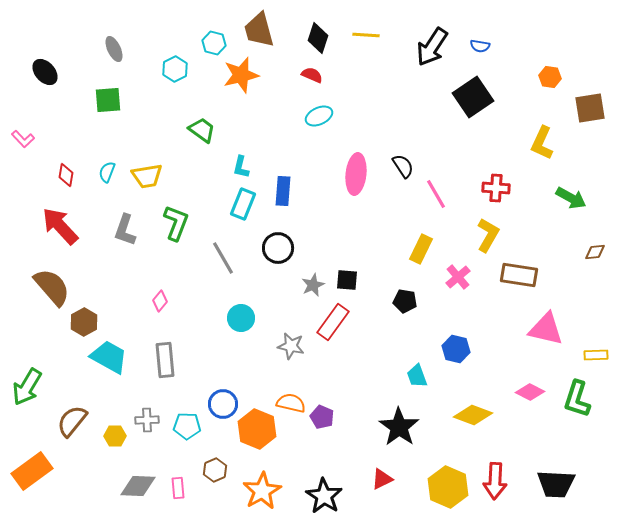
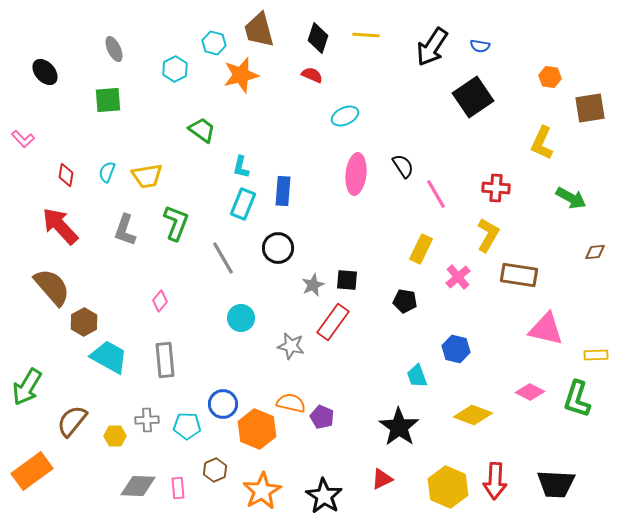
cyan ellipse at (319, 116): moved 26 px right
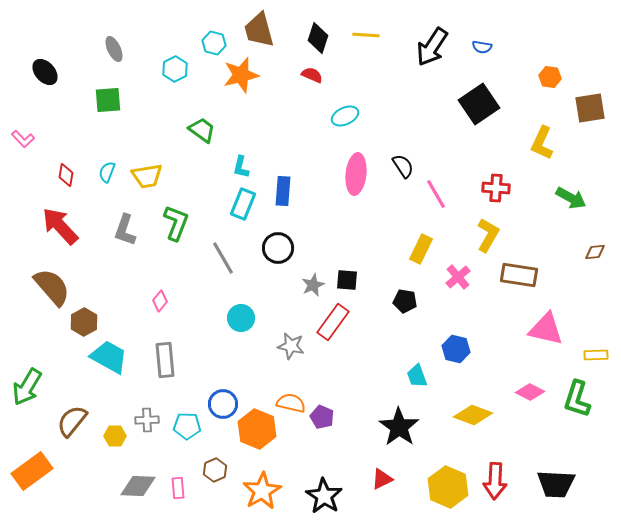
blue semicircle at (480, 46): moved 2 px right, 1 px down
black square at (473, 97): moved 6 px right, 7 px down
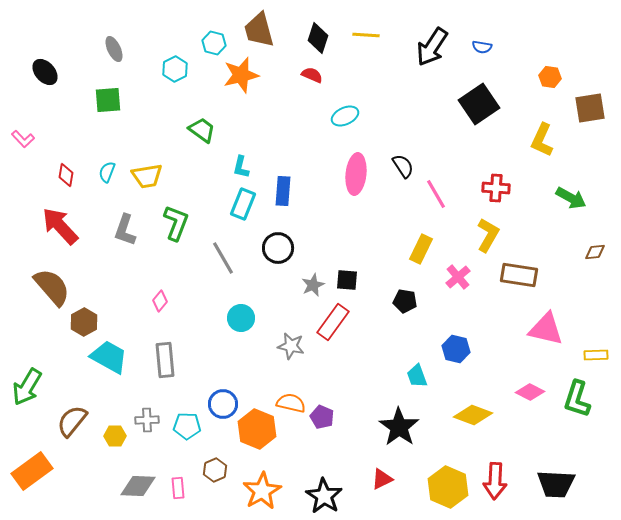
yellow L-shape at (542, 143): moved 3 px up
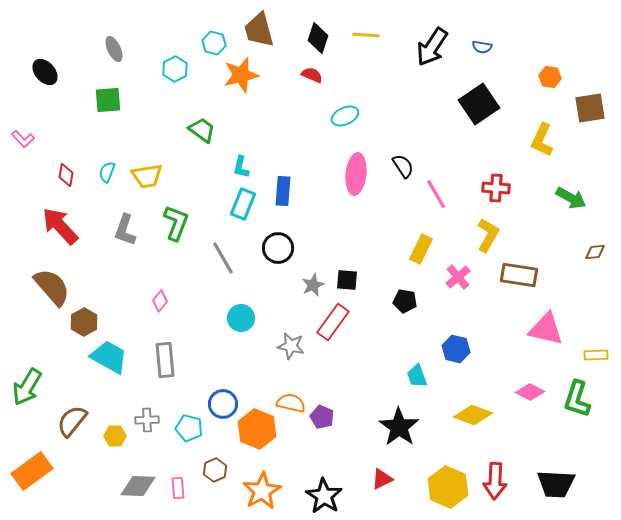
cyan pentagon at (187, 426): moved 2 px right, 2 px down; rotated 12 degrees clockwise
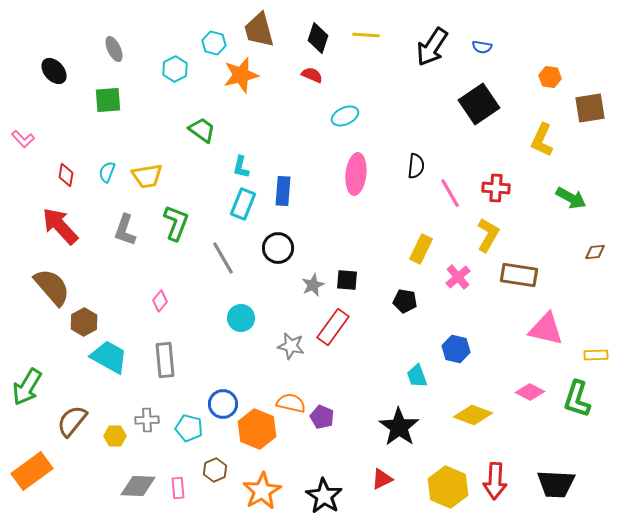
black ellipse at (45, 72): moved 9 px right, 1 px up
black semicircle at (403, 166): moved 13 px right; rotated 40 degrees clockwise
pink line at (436, 194): moved 14 px right, 1 px up
red rectangle at (333, 322): moved 5 px down
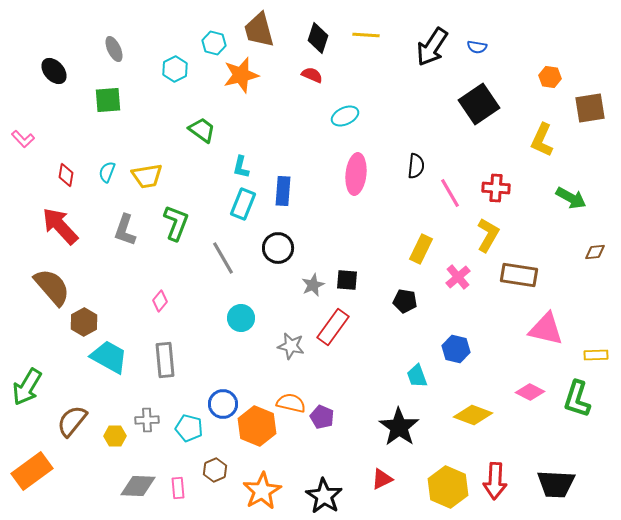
blue semicircle at (482, 47): moved 5 px left
orange hexagon at (257, 429): moved 3 px up
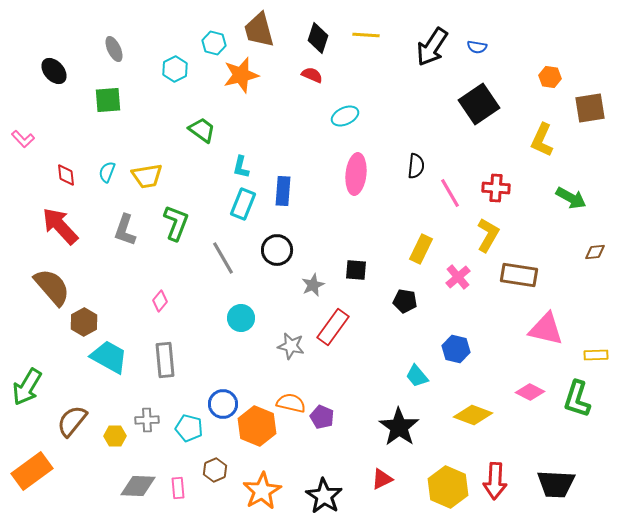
red diamond at (66, 175): rotated 15 degrees counterclockwise
black circle at (278, 248): moved 1 px left, 2 px down
black square at (347, 280): moved 9 px right, 10 px up
cyan trapezoid at (417, 376): rotated 20 degrees counterclockwise
